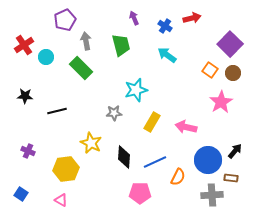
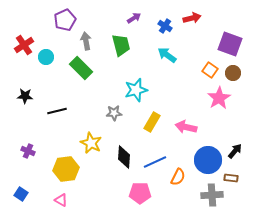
purple arrow: rotated 80 degrees clockwise
purple square: rotated 25 degrees counterclockwise
pink star: moved 2 px left, 4 px up
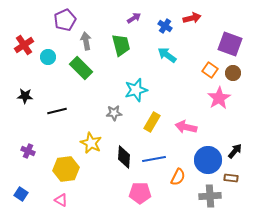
cyan circle: moved 2 px right
blue line: moved 1 px left, 3 px up; rotated 15 degrees clockwise
gray cross: moved 2 px left, 1 px down
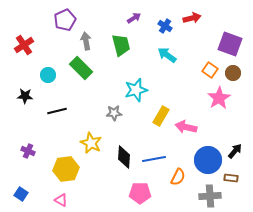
cyan circle: moved 18 px down
yellow rectangle: moved 9 px right, 6 px up
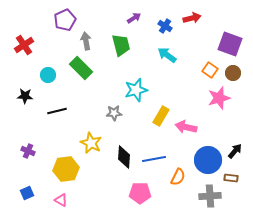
pink star: rotated 15 degrees clockwise
blue square: moved 6 px right, 1 px up; rotated 32 degrees clockwise
